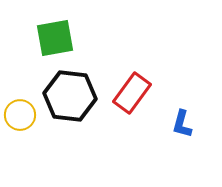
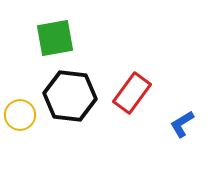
blue L-shape: rotated 44 degrees clockwise
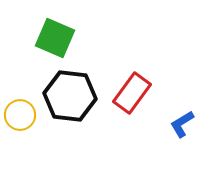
green square: rotated 33 degrees clockwise
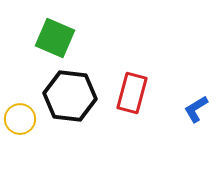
red rectangle: rotated 21 degrees counterclockwise
yellow circle: moved 4 px down
blue L-shape: moved 14 px right, 15 px up
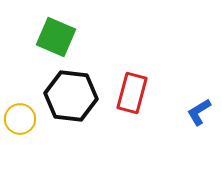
green square: moved 1 px right, 1 px up
black hexagon: moved 1 px right
blue L-shape: moved 3 px right, 3 px down
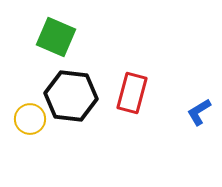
yellow circle: moved 10 px right
